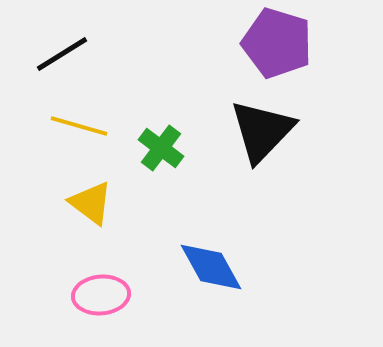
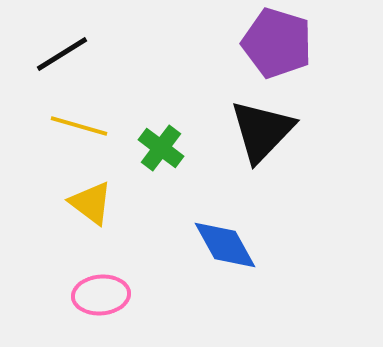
blue diamond: moved 14 px right, 22 px up
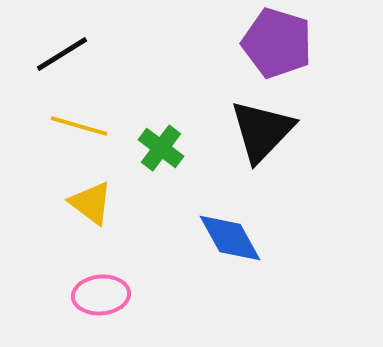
blue diamond: moved 5 px right, 7 px up
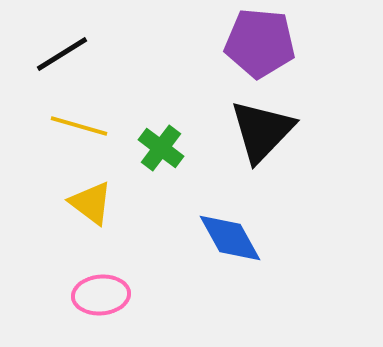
purple pentagon: moved 17 px left; rotated 12 degrees counterclockwise
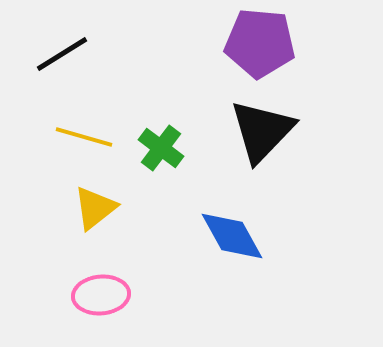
yellow line: moved 5 px right, 11 px down
yellow triangle: moved 4 px right, 5 px down; rotated 45 degrees clockwise
blue diamond: moved 2 px right, 2 px up
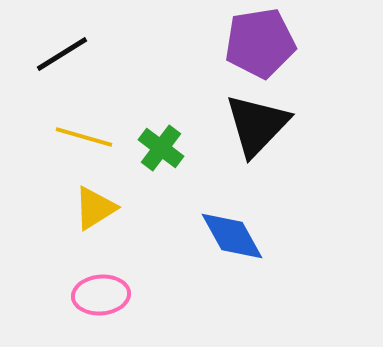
purple pentagon: rotated 14 degrees counterclockwise
black triangle: moved 5 px left, 6 px up
yellow triangle: rotated 6 degrees clockwise
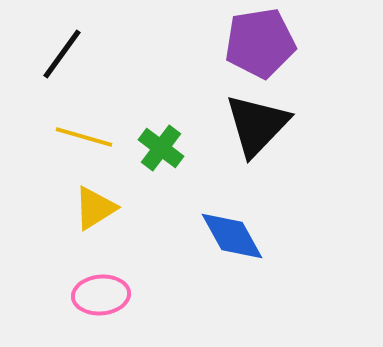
black line: rotated 22 degrees counterclockwise
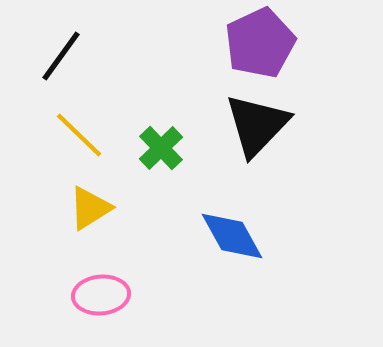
purple pentagon: rotated 16 degrees counterclockwise
black line: moved 1 px left, 2 px down
yellow line: moved 5 px left, 2 px up; rotated 28 degrees clockwise
green cross: rotated 9 degrees clockwise
yellow triangle: moved 5 px left
